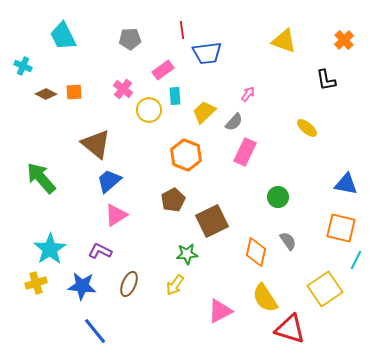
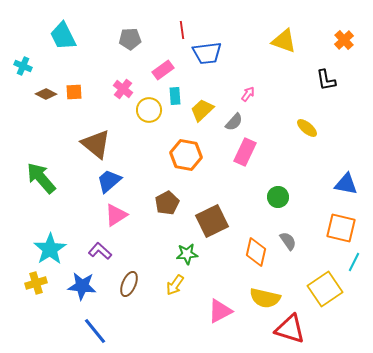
yellow trapezoid at (204, 112): moved 2 px left, 2 px up
orange hexagon at (186, 155): rotated 12 degrees counterclockwise
brown pentagon at (173, 200): moved 6 px left, 3 px down
purple L-shape at (100, 251): rotated 15 degrees clockwise
cyan line at (356, 260): moved 2 px left, 2 px down
yellow semicircle at (265, 298): rotated 44 degrees counterclockwise
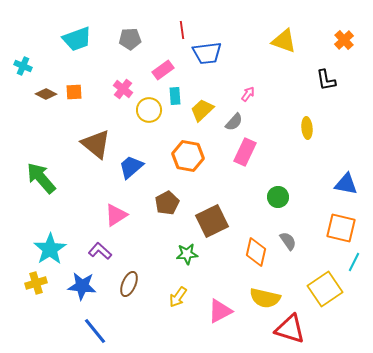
cyan trapezoid at (63, 36): moved 14 px right, 3 px down; rotated 84 degrees counterclockwise
yellow ellipse at (307, 128): rotated 45 degrees clockwise
orange hexagon at (186, 155): moved 2 px right, 1 px down
blue trapezoid at (109, 181): moved 22 px right, 14 px up
yellow arrow at (175, 285): moved 3 px right, 12 px down
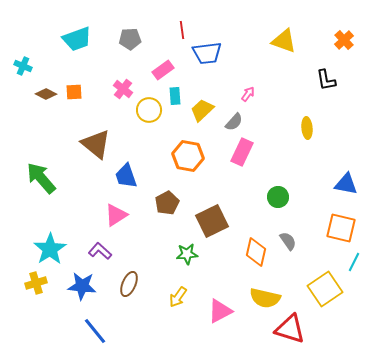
pink rectangle at (245, 152): moved 3 px left
blue trapezoid at (131, 167): moved 5 px left, 9 px down; rotated 68 degrees counterclockwise
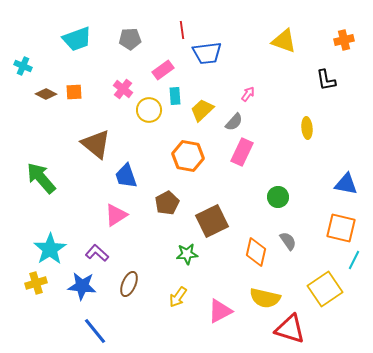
orange cross at (344, 40): rotated 30 degrees clockwise
purple L-shape at (100, 251): moved 3 px left, 2 px down
cyan line at (354, 262): moved 2 px up
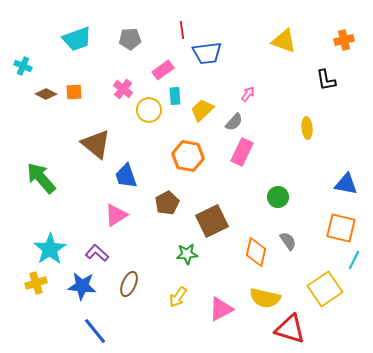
pink triangle at (220, 311): moved 1 px right, 2 px up
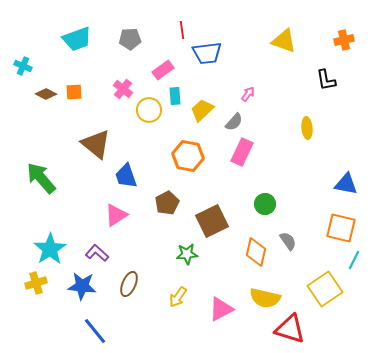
green circle at (278, 197): moved 13 px left, 7 px down
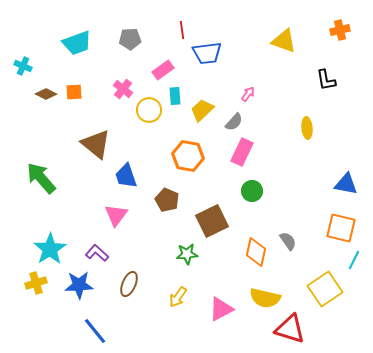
cyan trapezoid at (77, 39): moved 4 px down
orange cross at (344, 40): moved 4 px left, 10 px up
brown pentagon at (167, 203): moved 3 px up; rotated 20 degrees counterclockwise
green circle at (265, 204): moved 13 px left, 13 px up
pink triangle at (116, 215): rotated 20 degrees counterclockwise
blue star at (82, 286): moved 3 px left, 1 px up; rotated 8 degrees counterclockwise
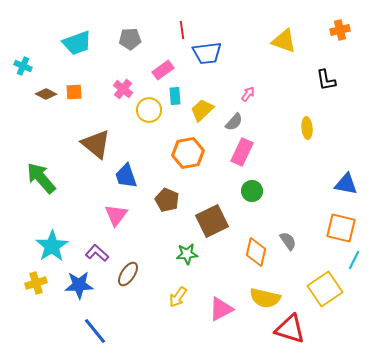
orange hexagon at (188, 156): moved 3 px up; rotated 20 degrees counterclockwise
cyan star at (50, 249): moved 2 px right, 3 px up
brown ellipse at (129, 284): moved 1 px left, 10 px up; rotated 10 degrees clockwise
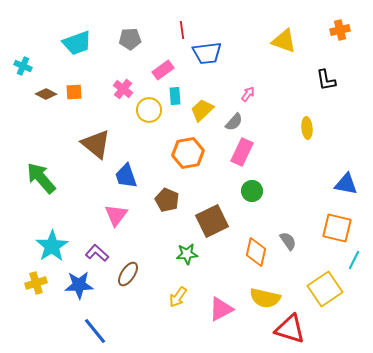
orange square at (341, 228): moved 4 px left
